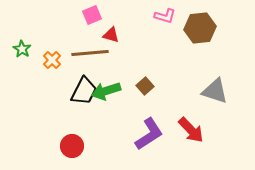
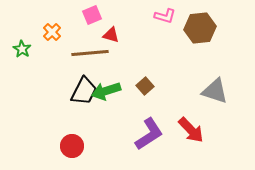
orange cross: moved 28 px up
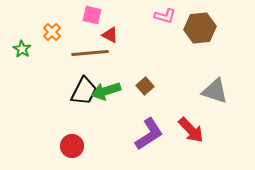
pink square: rotated 36 degrees clockwise
red triangle: moved 1 px left; rotated 12 degrees clockwise
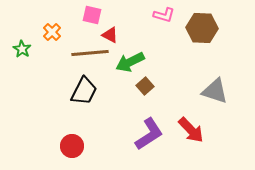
pink L-shape: moved 1 px left, 1 px up
brown hexagon: moved 2 px right; rotated 8 degrees clockwise
green arrow: moved 24 px right, 29 px up; rotated 8 degrees counterclockwise
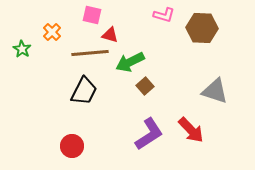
red triangle: rotated 12 degrees counterclockwise
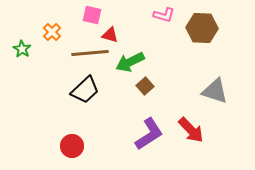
black trapezoid: moved 1 px right, 1 px up; rotated 20 degrees clockwise
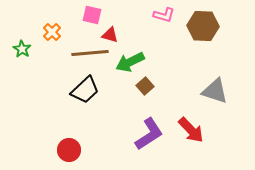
brown hexagon: moved 1 px right, 2 px up
red circle: moved 3 px left, 4 px down
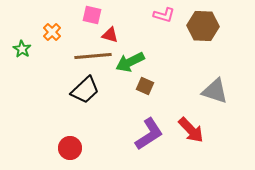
brown line: moved 3 px right, 3 px down
brown square: rotated 24 degrees counterclockwise
red circle: moved 1 px right, 2 px up
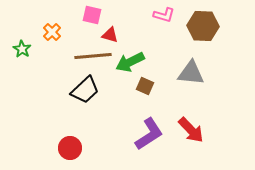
gray triangle: moved 24 px left, 18 px up; rotated 12 degrees counterclockwise
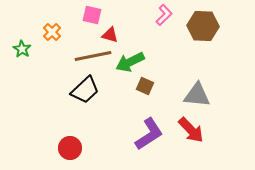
pink L-shape: rotated 60 degrees counterclockwise
brown line: rotated 6 degrees counterclockwise
gray triangle: moved 6 px right, 22 px down
